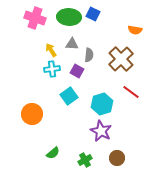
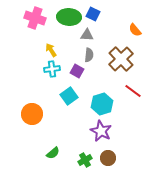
orange semicircle: rotated 40 degrees clockwise
gray triangle: moved 15 px right, 9 px up
red line: moved 2 px right, 1 px up
brown circle: moved 9 px left
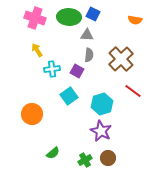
orange semicircle: moved 10 px up; rotated 40 degrees counterclockwise
yellow arrow: moved 14 px left
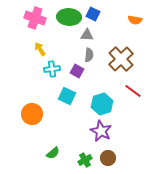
yellow arrow: moved 3 px right, 1 px up
cyan square: moved 2 px left; rotated 30 degrees counterclockwise
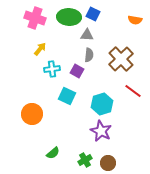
yellow arrow: rotated 72 degrees clockwise
brown circle: moved 5 px down
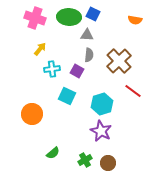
brown cross: moved 2 px left, 2 px down
